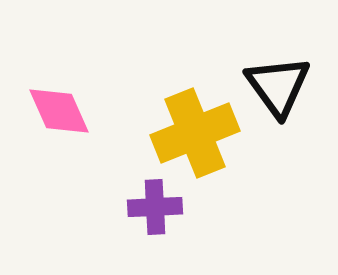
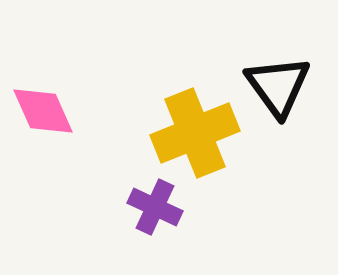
pink diamond: moved 16 px left
purple cross: rotated 28 degrees clockwise
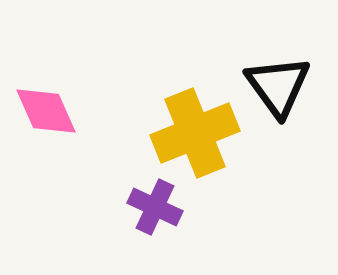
pink diamond: moved 3 px right
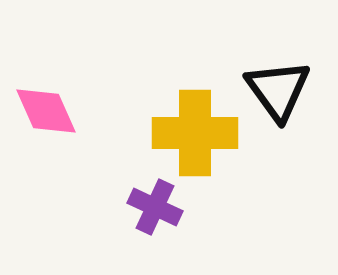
black triangle: moved 4 px down
yellow cross: rotated 22 degrees clockwise
